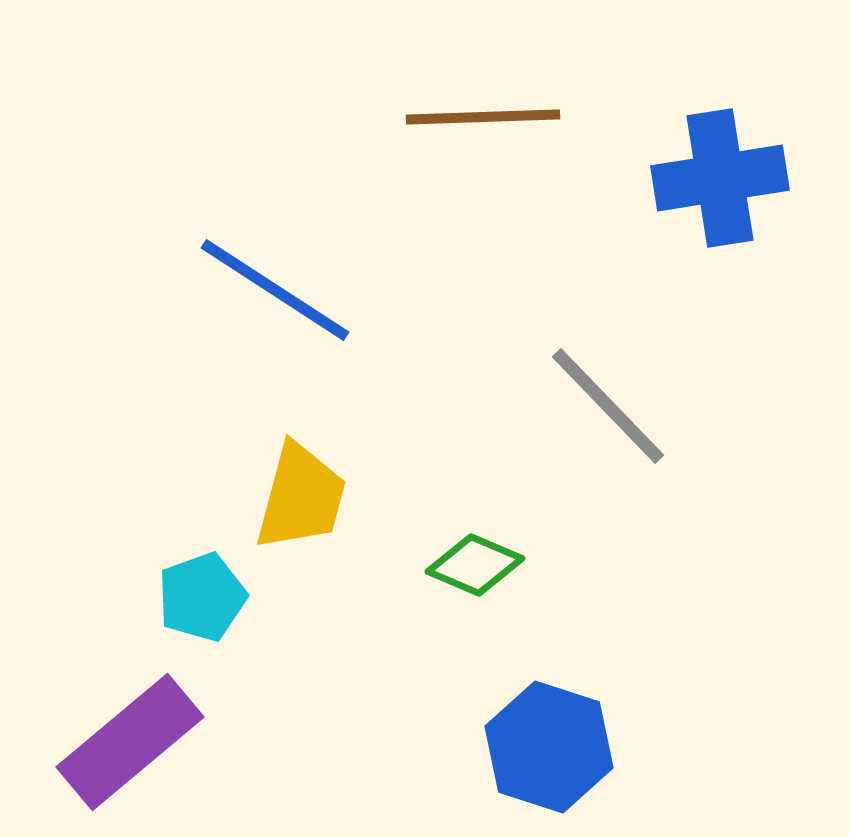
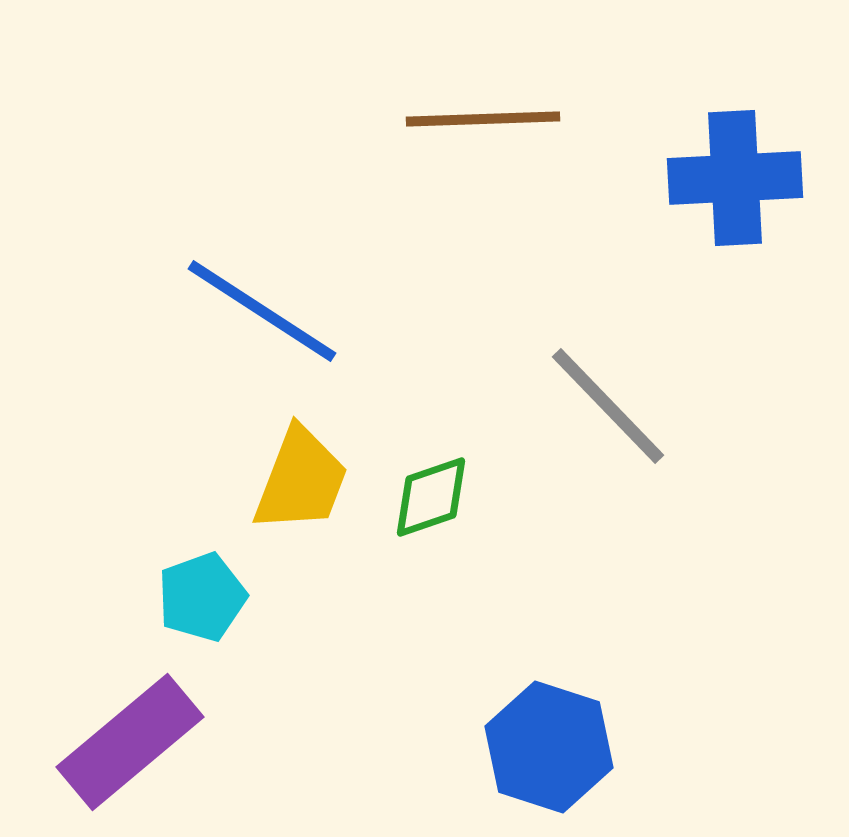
brown line: moved 2 px down
blue cross: moved 15 px right; rotated 6 degrees clockwise
blue line: moved 13 px left, 21 px down
yellow trapezoid: moved 17 px up; rotated 6 degrees clockwise
green diamond: moved 44 px left, 68 px up; rotated 42 degrees counterclockwise
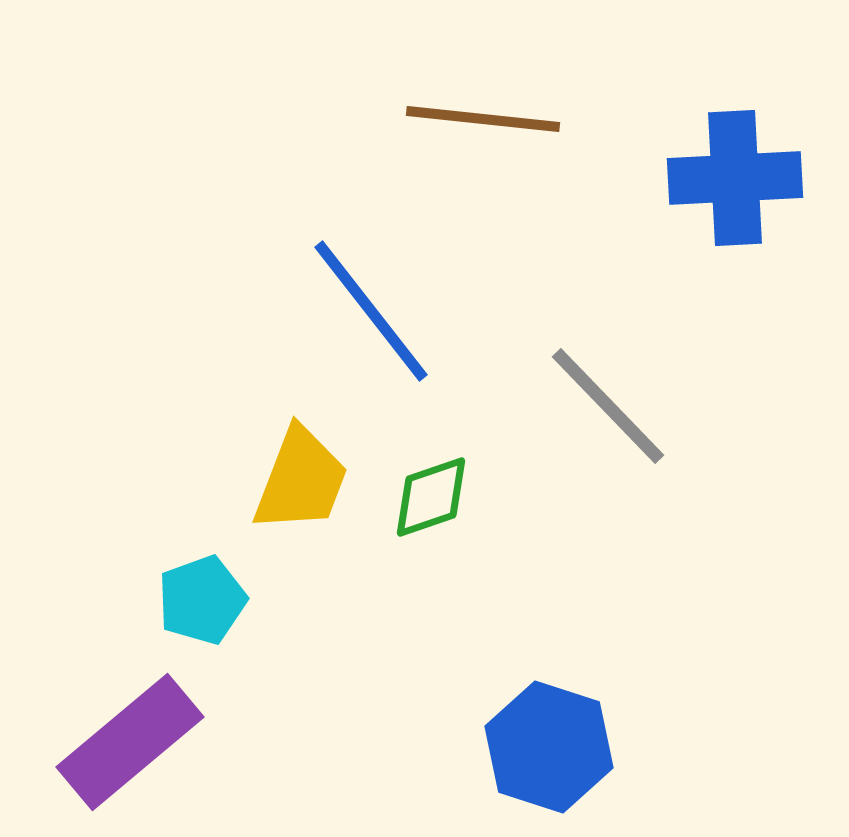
brown line: rotated 8 degrees clockwise
blue line: moved 109 px right; rotated 19 degrees clockwise
cyan pentagon: moved 3 px down
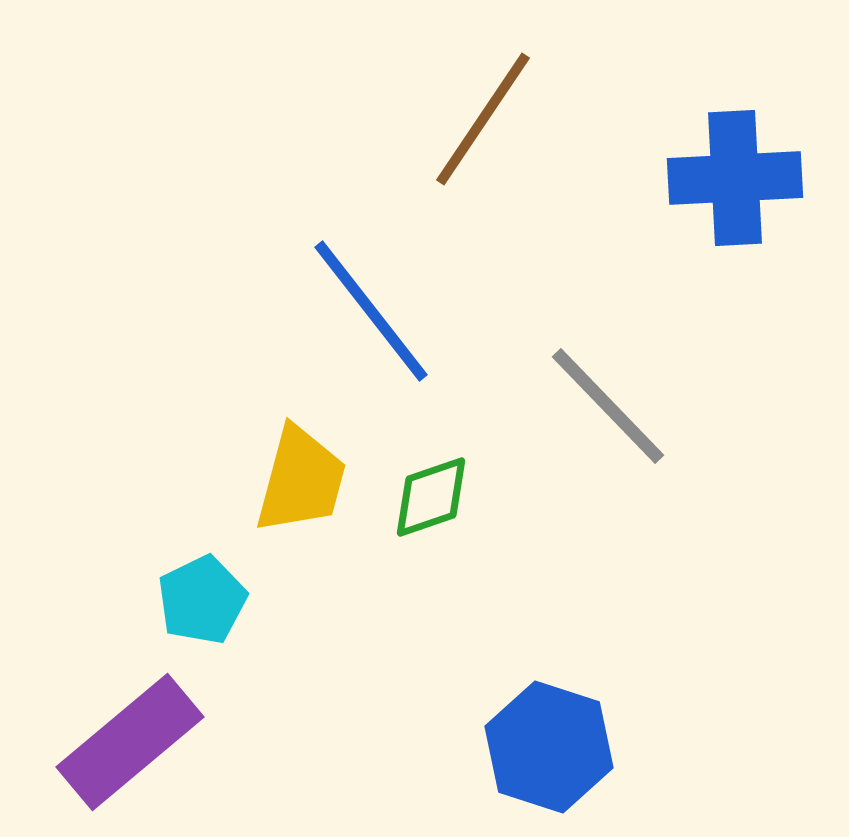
brown line: rotated 62 degrees counterclockwise
yellow trapezoid: rotated 6 degrees counterclockwise
cyan pentagon: rotated 6 degrees counterclockwise
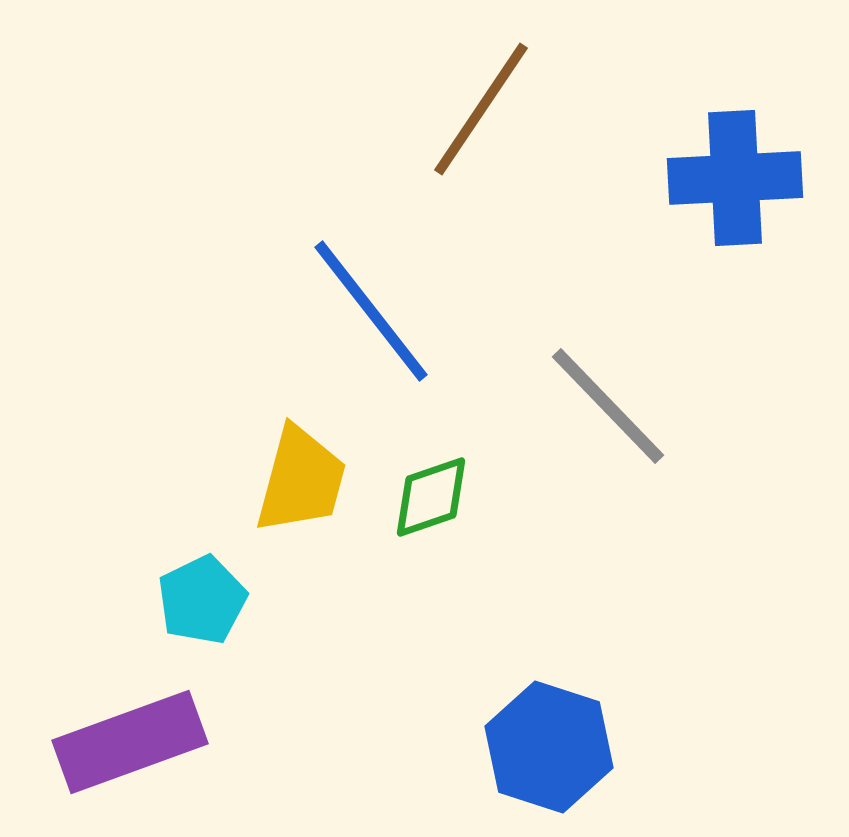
brown line: moved 2 px left, 10 px up
purple rectangle: rotated 20 degrees clockwise
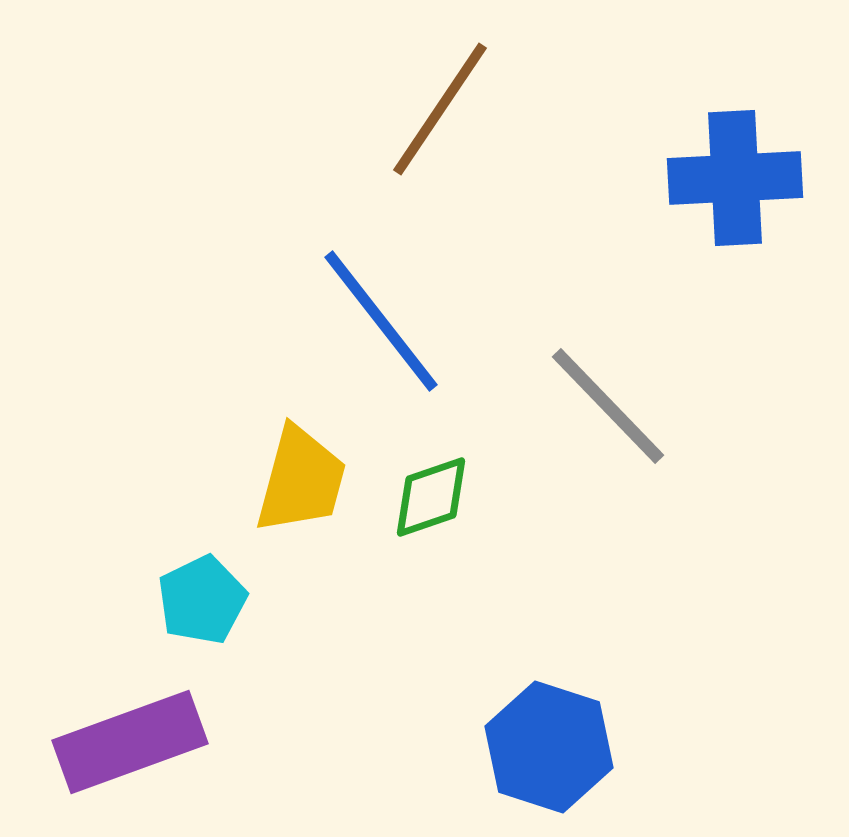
brown line: moved 41 px left
blue line: moved 10 px right, 10 px down
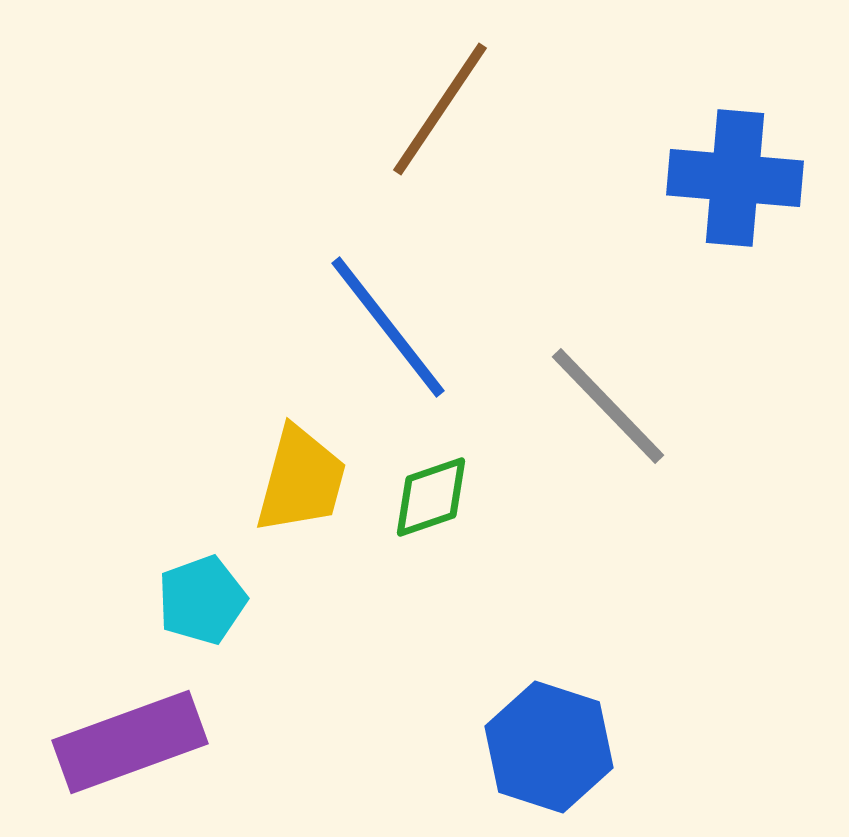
blue cross: rotated 8 degrees clockwise
blue line: moved 7 px right, 6 px down
cyan pentagon: rotated 6 degrees clockwise
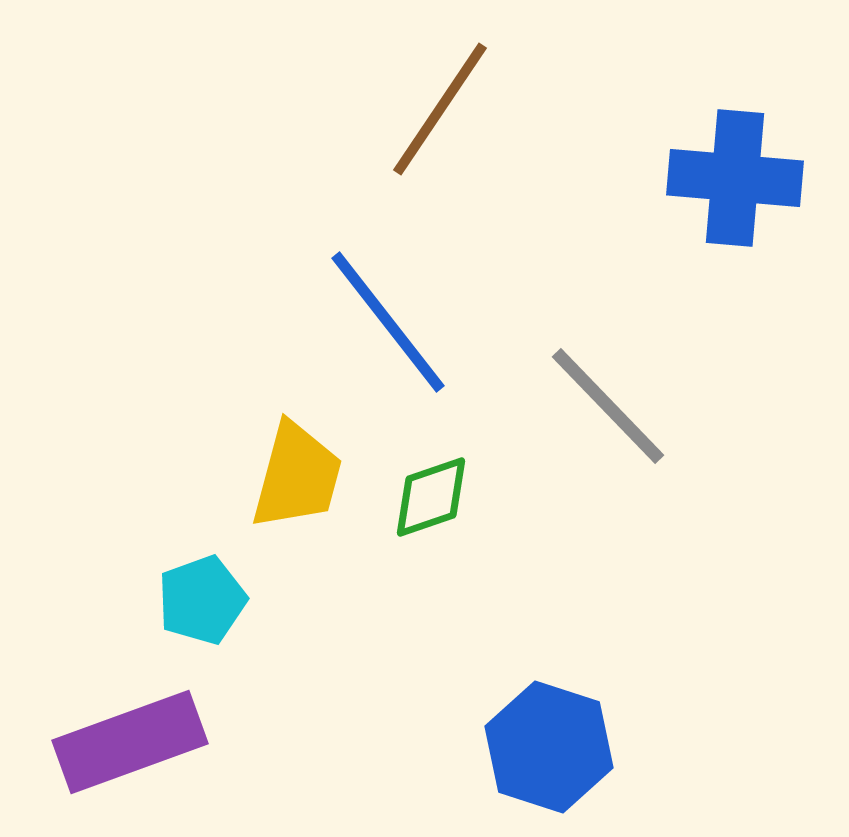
blue line: moved 5 px up
yellow trapezoid: moved 4 px left, 4 px up
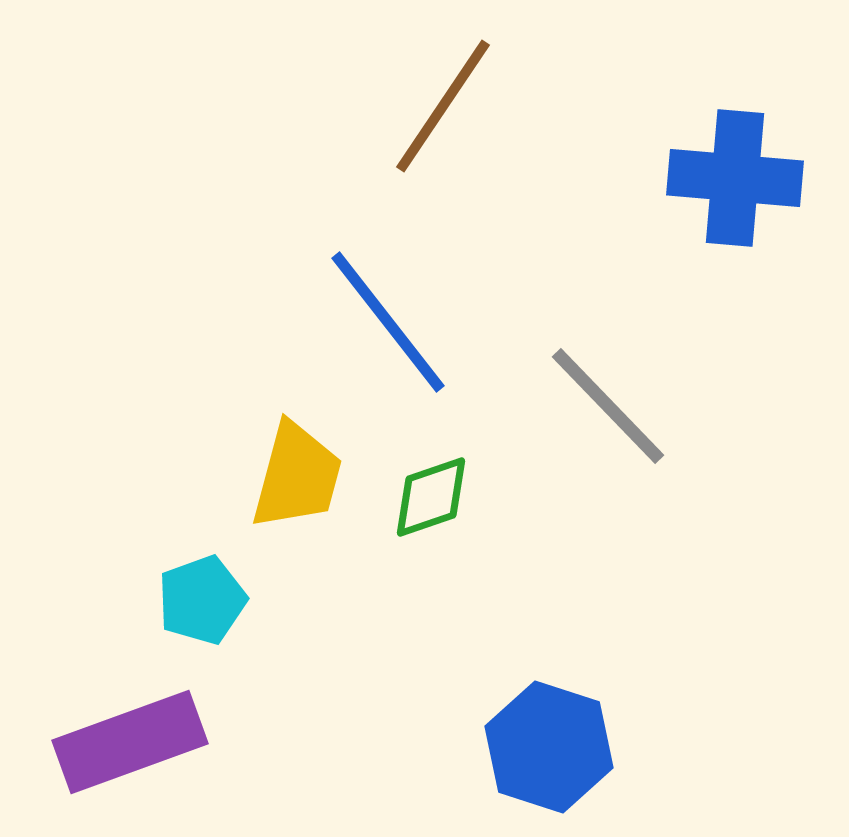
brown line: moved 3 px right, 3 px up
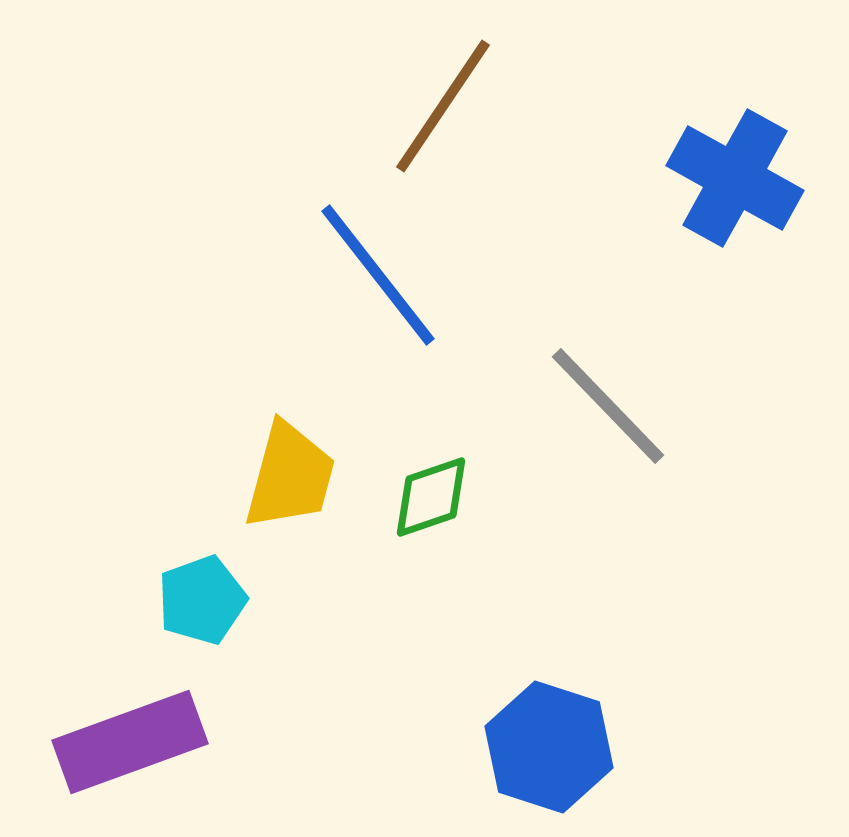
blue cross: rotated 24 degrees clockwise
blue line: moved 10 px left, 47 px up
yellow trapezoid: moved 7 px left
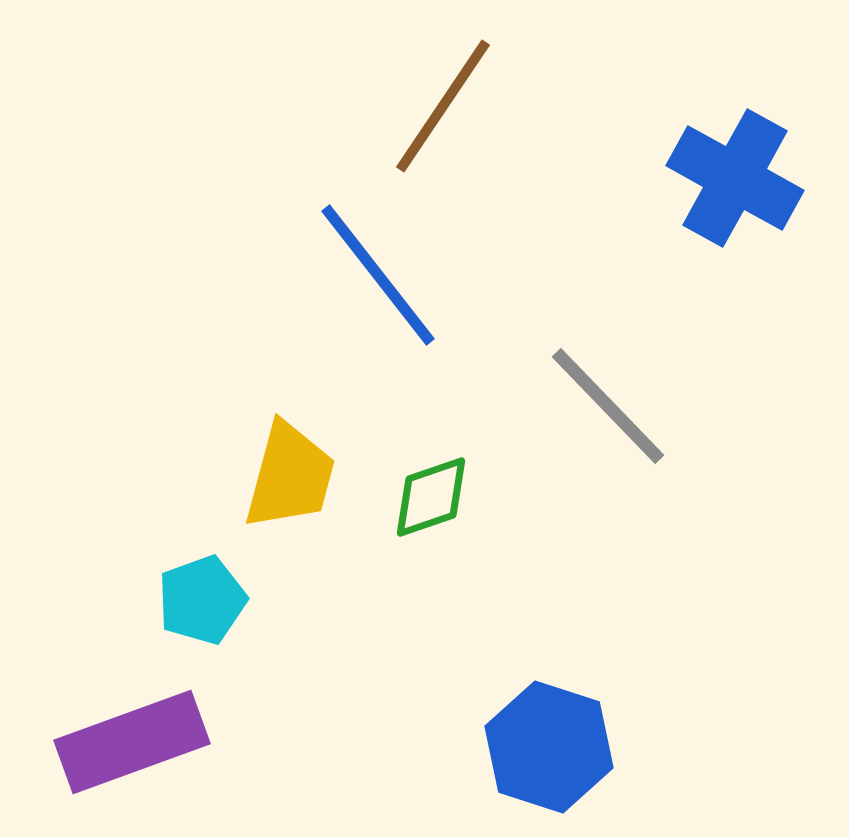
purple rectangle: moved 2 px right
